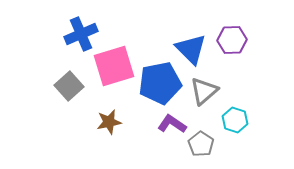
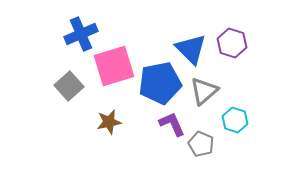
purple hexagon: moved 3 px down; rotated 20 degrees clockwise
purple L-shape: rotated 32 degrees clockwise
gray pentagon: rotated 10 degrees counterclockwise
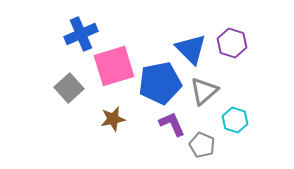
gray square: moved 2 px down
brown star: moved 4 px right, 3 px up
gray pentagon: moved 1 px right, 1 px down
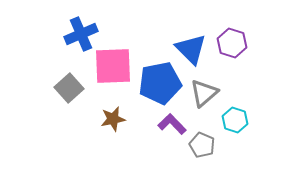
pink square: moved 1 px left; rotated 15 degrees clockwise
gray triangle: moved 2 px down
purple L-shape: rotated 20 degrees counterclockwise
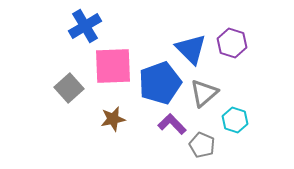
blue cross: moved 4 px right, 8 px up; rotated 8 degrees counterclockwise
blue pentagon: rotated 9 degrees counterclockwise
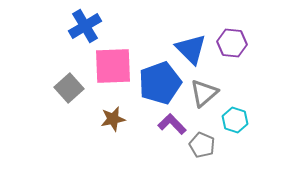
purple hexagon: rotated 12 degrees counterclockwise
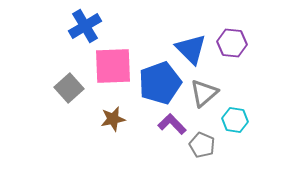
cyan hexagon: rotated 10 degrees counterclockwise
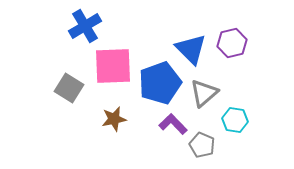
purple hexagon: rotated 20 degrees counterclockwise
gray square: rotated 16 degrees counterclockwise
brown star: moved 1 px right
purple L-shape: moved 1 px right
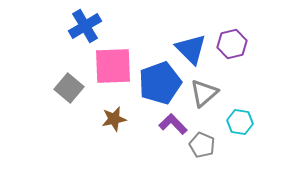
purple hexagon: moved 1 px down
gray square: rotated 8 degrees clockwise
cyan hexagon: moved 5 px right, 2 px down
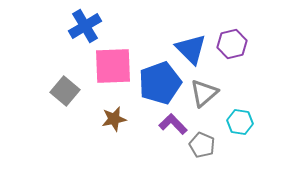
gray square: moved 4 px left, 3 px down
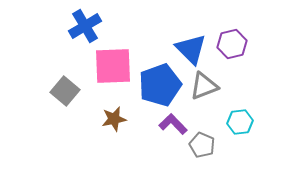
blue pentagon: moved 2 px down
gray triangle: moved 7 px up; rotated 20 degrees clockwise
cyan hexagon: rotated 15 degrees counterclockwise
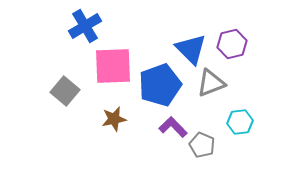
gray triangle: moved 7 px right, 3 px up
purple L-shape: moved 3 px down
